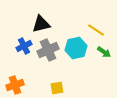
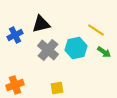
blue cross: moved 9 px left, 11 px up
gray cross: rotated 25 degrees counterclockwise
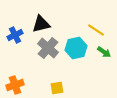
gray cross: moved 2 px up
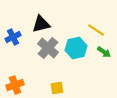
blue cross: moved 2 px left, 2 px down
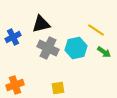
gray cross: rotated 15 degrees counterclockwise
yellow square: moved 1 px right
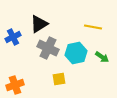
black triangle: moved 2 px left; rotated 18 degrees counterclockwise
yellow line: moved 3 px left, 3 px up; rotated 24 degrees counterclockwise
cyan hexagon: moved 5 px down
green arrow: moved 2 px left, 5 px down
yellow square: moved 1 px right, 9 px up
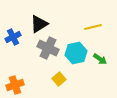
yellow line: rotated 24 degrees counterclockwise
green arrow: moved 2 px left, 2 px down
yellow square: rotated 32 degrees counterclockwise
